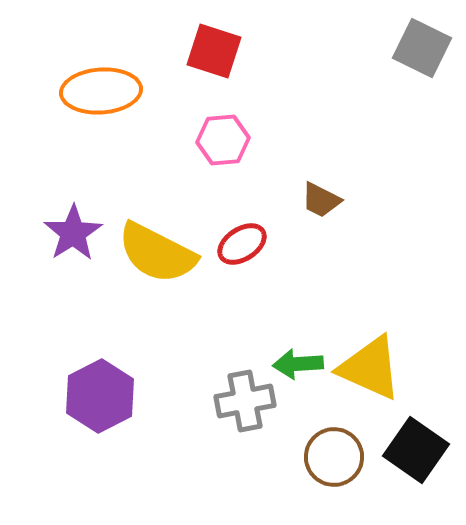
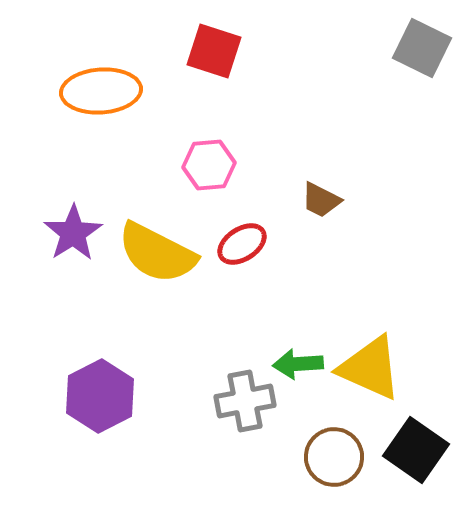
pink hexagon: moved 14 px left, 25 px down
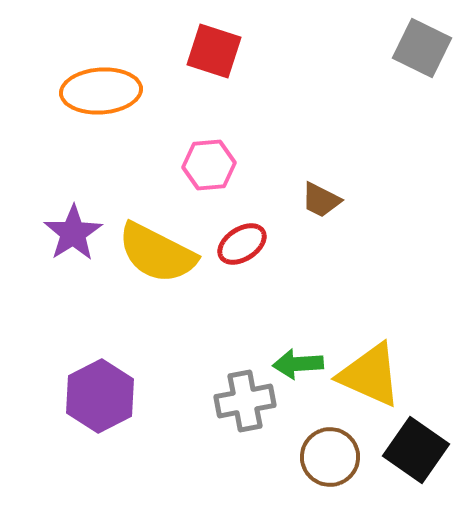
yellow triangle: moved 7 px down
brown circle: moved 4 px left
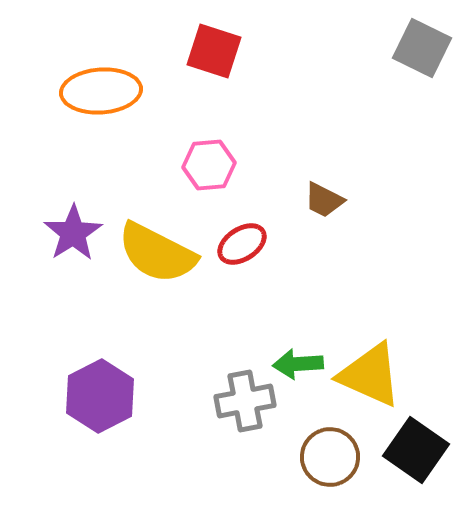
brown trapezoid: moved 3 px right
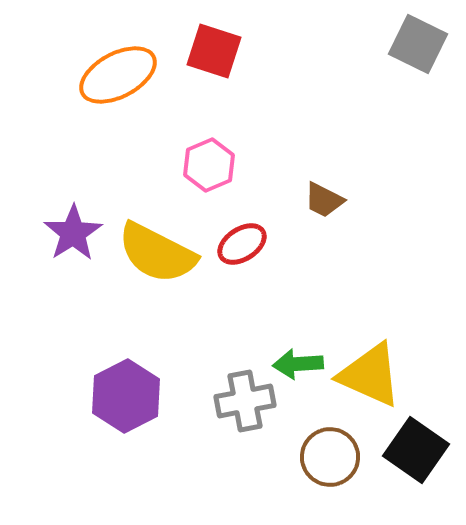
gray square: moved 4 px left, 4 px up
orange ellipse: moved 17 px right, 16 px up; rotated 24 degrees counterclockwise
pink hexagon: rotated 18 degrees counterclockwise
purple hexagon: moved 26 px right
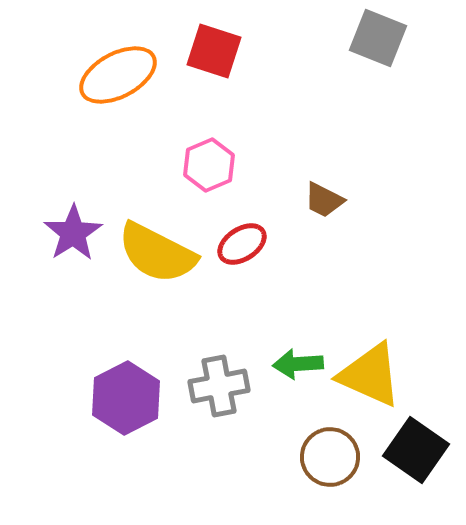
gray square: moved 40 px left, 6 px up; rotated 4 degrees counterclockwise
purple hexagon: moved 2 px down
gray cross: moved 26 px left, 15 px up
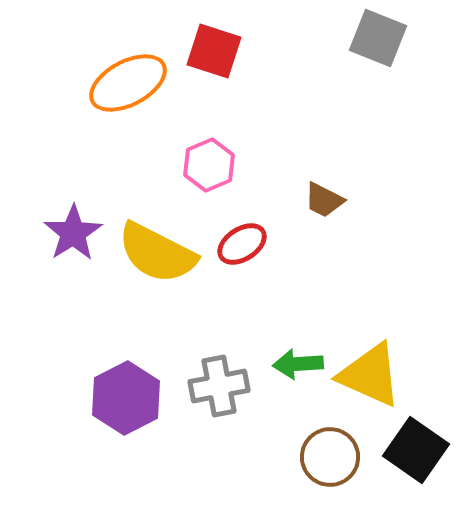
orange ellipse: moved 10 px right, 8 px down
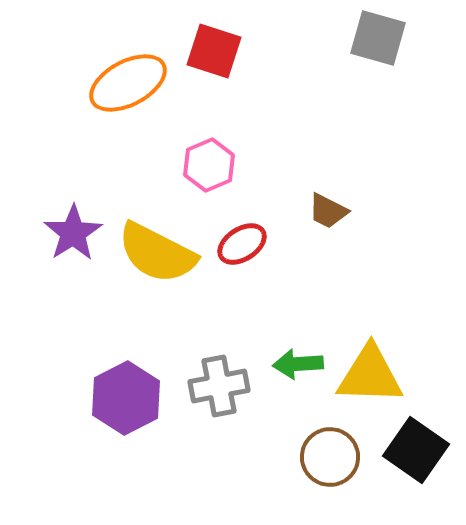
gray square: rotated 6 degrees counterclockwise
brown trapezoid: moved 4 px right, 11 px down
yellow triangle: rotated 22 degrees counterclockwise
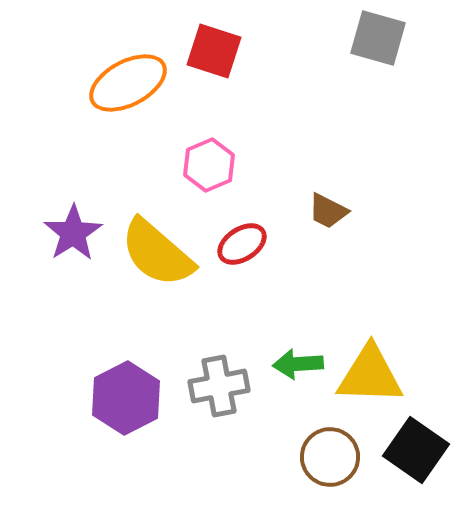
yellow semicircle: rotated 14 degrees clockwise
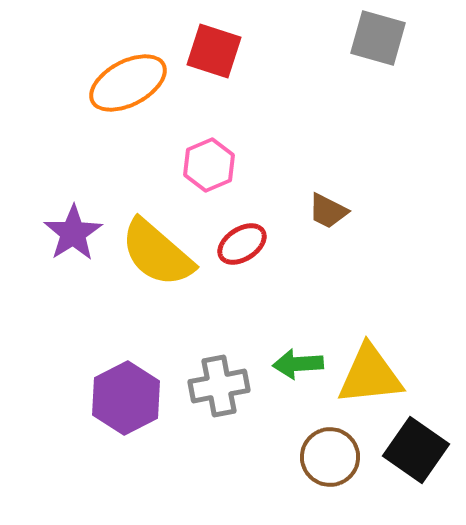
yellow triangle: rotated 8 degrees counterclockwise
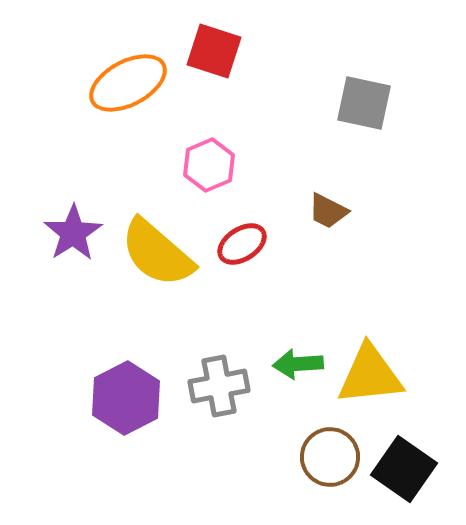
gray square: moved 14 px left, 65 px down; rotated 4 degrees counterclockwise
black square: moved 12 px left, 19 px down
